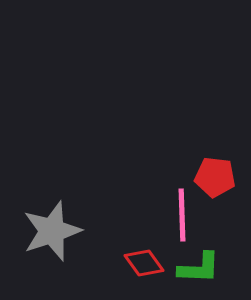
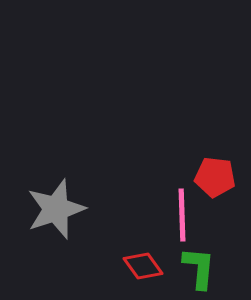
gray star: moved 4 px right, 22 px up
red diamond: moved 1 px left, 3 px down
green L-shape: rotated 87 degrees counterclockwise
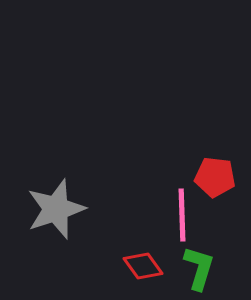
green L-shape: rotated 12 degrees clockwise
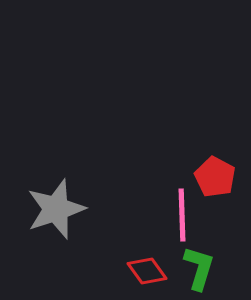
red pentagon: rotated 21 degrees clockwise
red diamond: moved 4 px right, 5 px down
